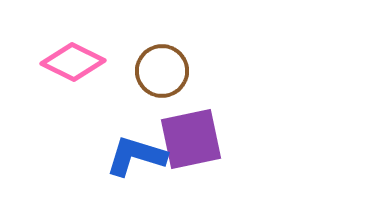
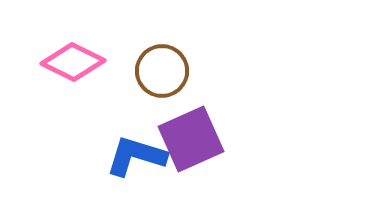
purple square: rotated 12 degrees counterclockwise
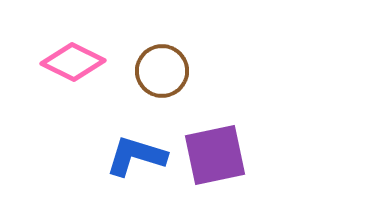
purple square: moved 24 px right, 16 px down; rotated 12 degrees clockwise
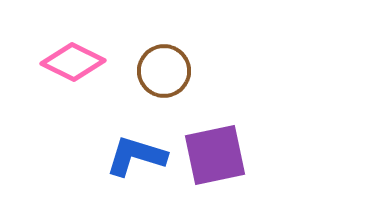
brown circle: moved 2 px right
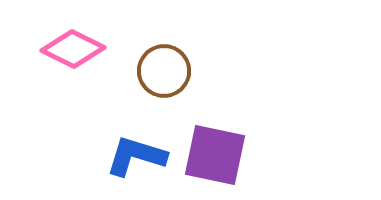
pink diamond: moved 13 px up
purple square: rotated 24 degrees clockwise
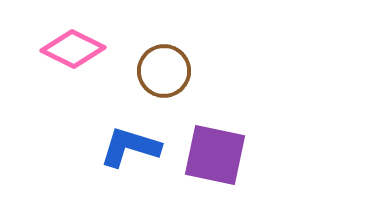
blue L-shape: moved 6 px left, 9 px up
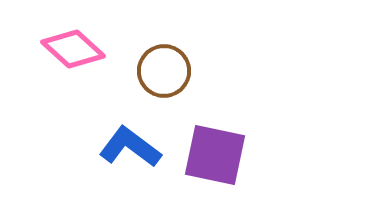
pink diamond: rotated 16 degrees clockwise
blue L-shape: rotated 20 degrees clockwise
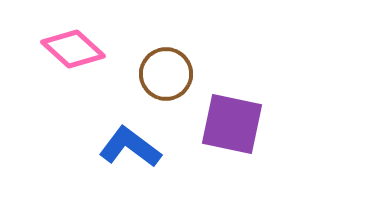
brown circle: moved 2 px right, 3 px down
purple square: moved 17 px right, 31 px up
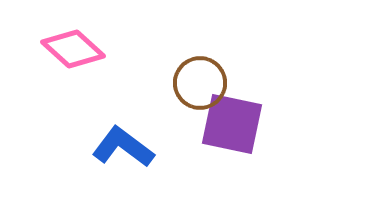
brown circle: moved 34 px right, 9 px down
blue L-shape: moved 7 px left
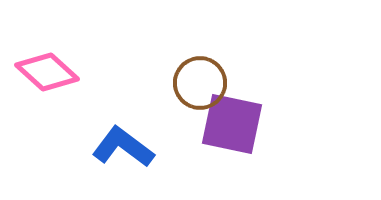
pink diamond: moved 26 px left, 23 px down
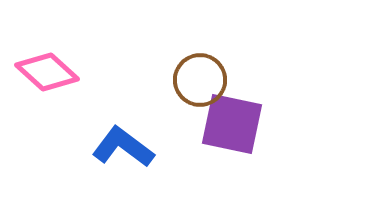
brown circle: moved 3 px up
